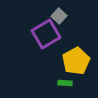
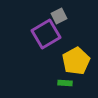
gray square: rotated 21 degrees clockwise
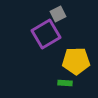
gray square: moved 1 px left, 2 px up
yellow pentagon: rotated 28 degrees clockwise
